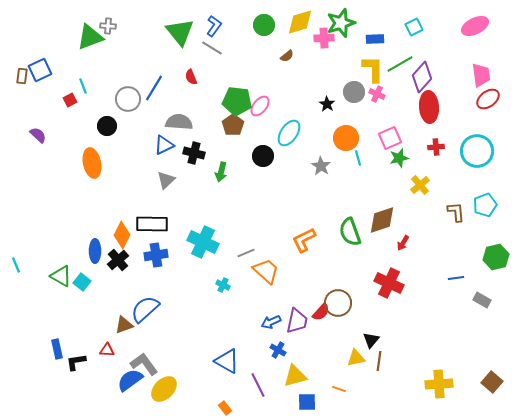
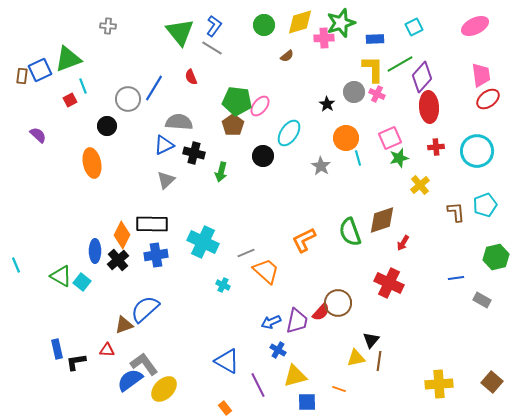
green triangle at (90, 37): moved 22 px left, 22 px down
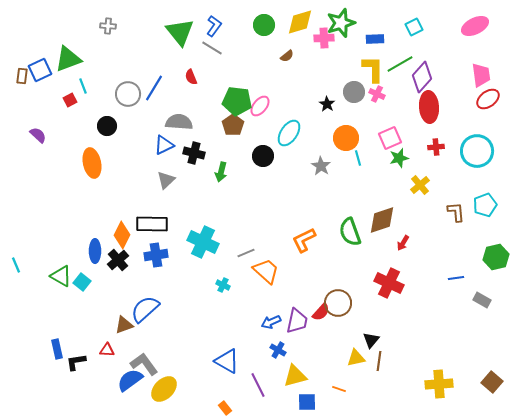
gray circle at (128, 99): moved 5 px up
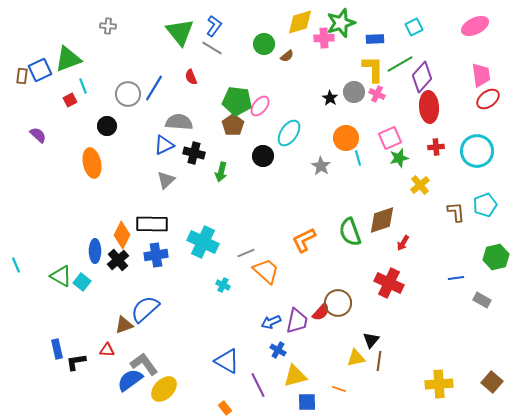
green circle at (264, 25): moved 19 px down
black star at (327, 104): moved 3 px right, 6 px up
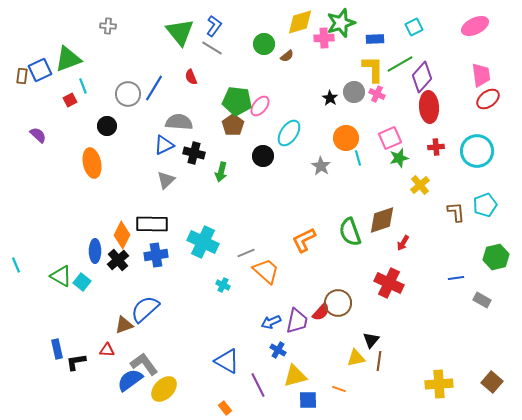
blue square at (307, 402): moved 1 px right, 2 px up
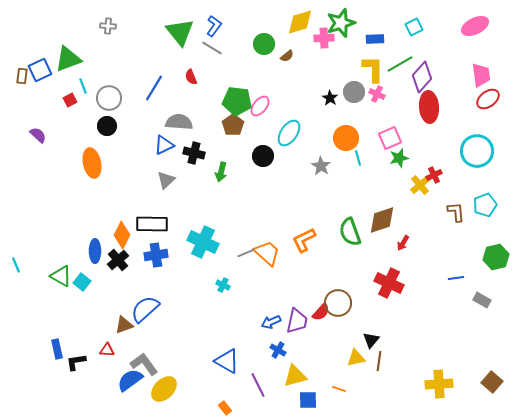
gray circle at (128, 94): moved 19 px left, 4 px down
red cross at (436, 147): moved 2 px left, 28 px down; rotated 21 degrees counterclockwise
orange trapezoid at (266, 271): moved 1 px right, 18 px up
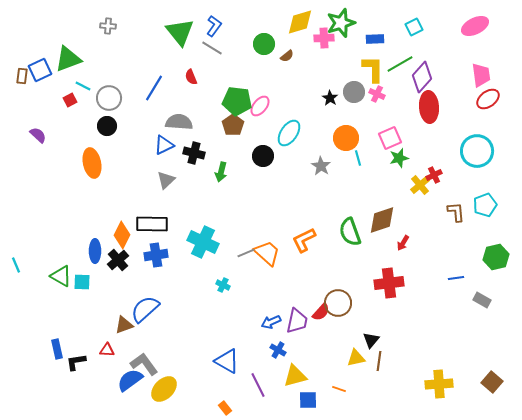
cyan line at (83, 86): rotated 42 degrees counterclockwise
cyan square at (82, 282): rotated 36 degrees counterclockwise
red cross at (389, 283): rotated 32 degrees counterclockwise
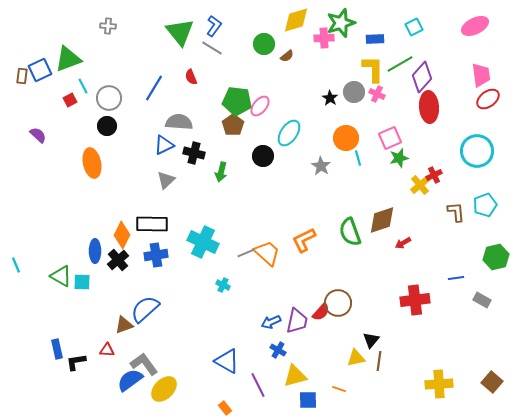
yellow diamond at (300, 22): moved 4 px left, 2 px up
cyan line at (83, 86): rotated 35 degrees clockwise
red arrow at (403, 243): rotated 28 degrees clockwise
red cross at (389, 283): moved 26 px right, 17 px down
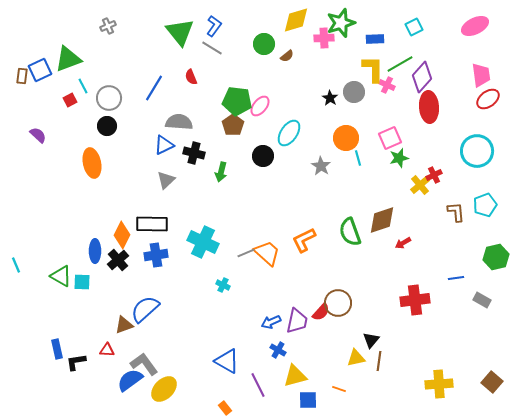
gray cross at (108, 26): rotated 28 degrees counterclockwise
pink cross at (377, 94): moved 10 px right, 9 px up
